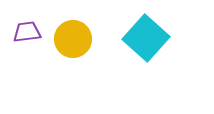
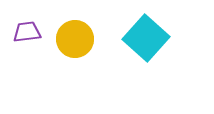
yellow circle: moved 2 px right
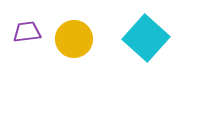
yellow circle: moved 1 px left
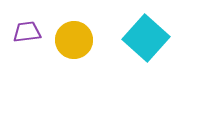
yellow circle: moved 1 px down
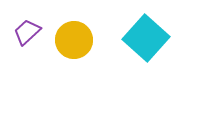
purple trapezoid: rotated 36 degrees counterclockwise
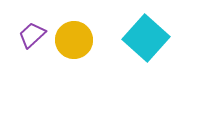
purple trapezoid: moved 5 px right, 3 px down
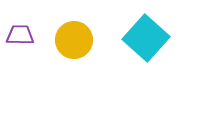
purple trapezoid: moved 12 px left; rotated 44 degrees clockwise
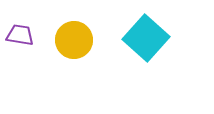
purple trapezoid: rotated 8 degrees clockwise
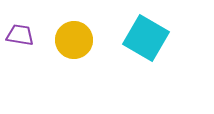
cyan square: rotated 12 degrees counterclockwise
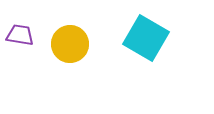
yellow circle: moved 4 px left, 4 px down
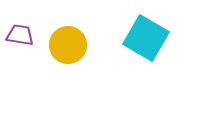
yellow circle: moved 2 px left, 1 px down
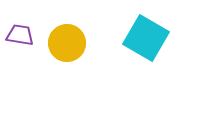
yellow circle: moved 1 px left, 2 px up
